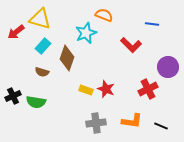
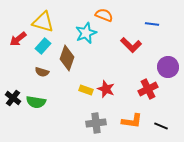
yellow triangle: moved 3 px right, 3 px down
red arrow: moved 2 px right, 7 px down
black cross: moved 2 px down; rotated 28 degrees counterclockwise
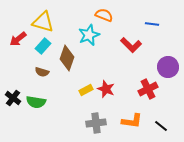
cyan star: moved 3 px right, 2 px down
yellow rectangle: rotated 48 degrees counterclockwise
black line: rotated 16 degrees clockwise
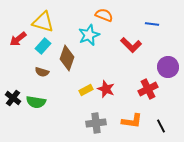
black line: rotated 24 degrees clockwise
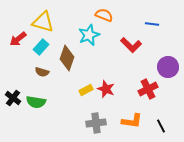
cyan rectangle: moved 2 px left, 1 px down
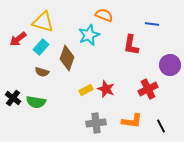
red L-shape: rotated 55 degrees clockwise
purple circle: moved 2 px right, 2 px up
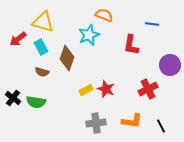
cyan rectangle: rotated 70 degrees counterclockwise
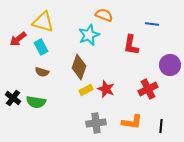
brown diamond: moved 12 px right, 9 px down
orange L-shape: moved 1 px down
black line: rotated 32 degrees clockwise
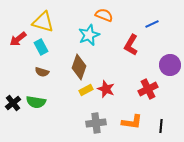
blue line: rotated 32 degrees counterclockwise
red L-shape: rotated 20 degrees clockwise
black cross: moved 5 px down; rotated 14 degrees clockwise
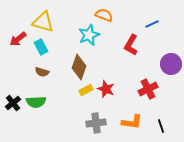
purple circle: moved 1 px right, 1 px up
green semicircle: rotated 12 degrees counterclockwise
black line: rotated 24 degrees counterclockwise
